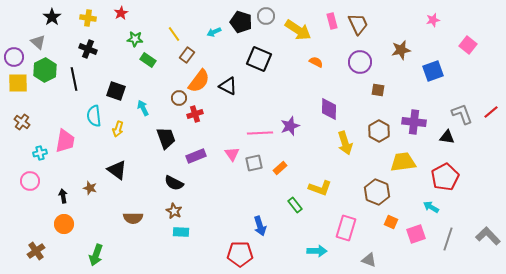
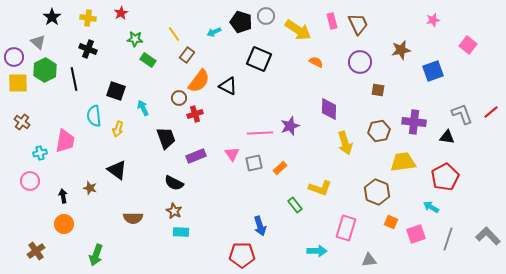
brown hexagon at (379, 131): rotated 20 degrees clockwise
red pentagon at (240, 254): moved 2 px right, 1 px down
gray triangle at (369, 260): rotated 28 degrees counterclockwise
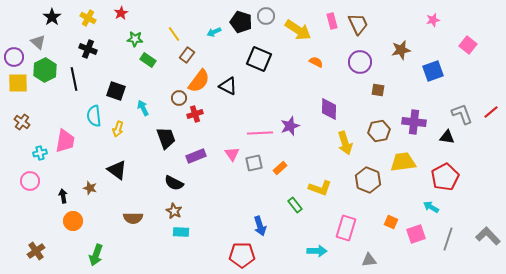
yellow cross at (88, 18): rotated 21 degrees clockwise
brown hexagon at (377, 192): moved 9 px left, 12 px up
orange circle at (64, 224): moved 9 px right, 3 px up
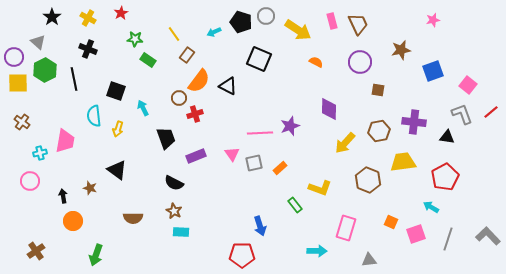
pink square at (468, 45): moved 40 px down
yellow arrow at (345, 143): rotated 60 degrees clockwise
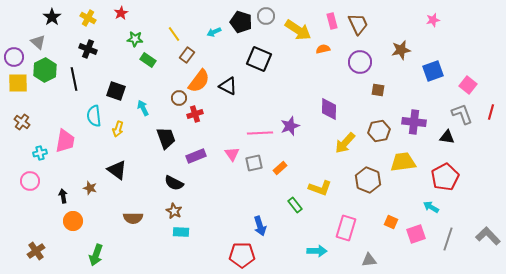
orange semicircle at (316, 62): moved 7 px right, 13 px up; rotated 40 degrees counterclockwise
red line at (491, 112): rotated 35 degrees counterclockwise
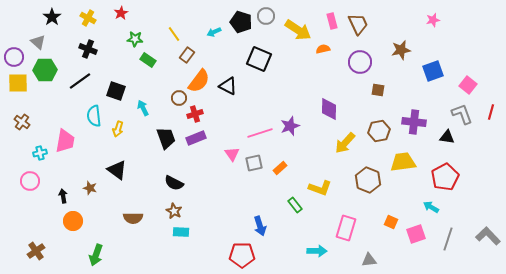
green hexagon at (45, 70): rotated 25 degrees clockwise
black line at (74, 79): moved 6 px right, 2 px down; rotated 65 degrees clockwise
pink line at (260, 133): rotated 15 degrees counterclockwise
purple rectangle at (196, 156): moved 18 px up
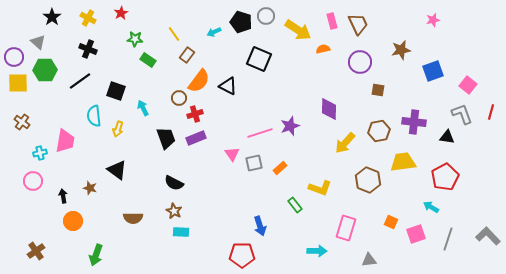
pink circle at (30, 181): moved 3 px right
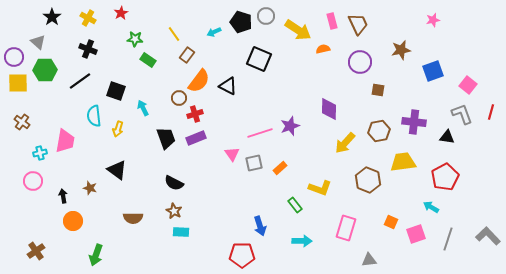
cyan arrow at (317, 251): moved 15 px left, 10 px up
